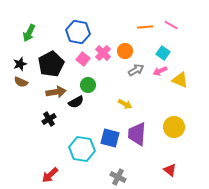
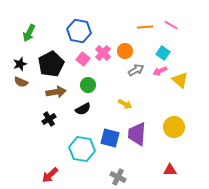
blue hexagon: moved 1 px right, 1 px up
yellow triangle: rotated 18 degrees clockwise
black semicircle: moved 7 px right, 7 px down
red triangle: rotated 40 degrees counterclockwise
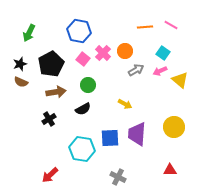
blue square: rotated 18 degrees counterclockwise
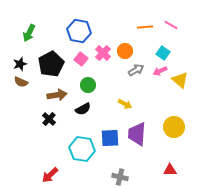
pink square: moved 2 px left
brown arrow: moved 1 px right, 3 px down
black cross: rotated 16 degrees counterclockwise
gray cross: moved 2 px right; rotated 14 degrees counterclockwise
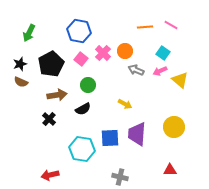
gray arrow: rotated 126 degrees counterclockwise
red arrow: rotated 30 degrees clockwise
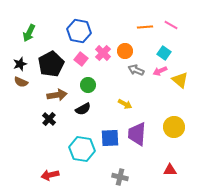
cyan square: moved 1 px right
